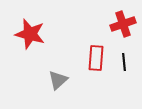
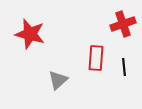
black line: moved 5 px down
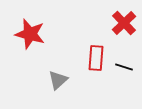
red cross: moved 1 px right, 1 px up; rotated 25 degrees counterclockwise
black line: rotated 66 degrees counterclockwise
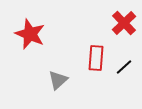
red star: rotated 8 degrees clockwise
black line: rotated 60 degrees counterclockwise
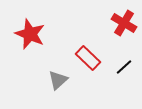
red cross: rotated 15 degrees counterclockwise
red rectangle: moved 8 px left; rotated 50 degrees counterclockwise
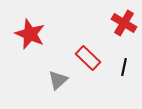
black line: rotated 36 degrees counterclockwise
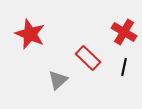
red cross: moved 9 px down
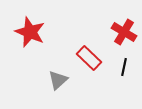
red star: moved 2 px up
red rectangle: moved 1 px right
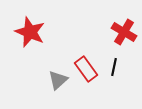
red rectangle: moved 3 px left, 11 px down; rotated 10 degrees clockwise
black line: moved 10 px left
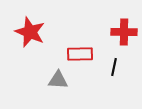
red cross: rotated 30 degrees counterclockwise
red rectangle: moved 6 px left, 15 px up; rotated 55 degrees counterclockwise
gray triangle: rotated 45 degrees clockwise
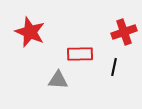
red cross: rotated 20 degrees counterclockwise
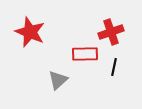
red cross: moved 13 px left
red rectangle: moved 5 px right
gray triangle: rotated 45 degrees counterclockwise
